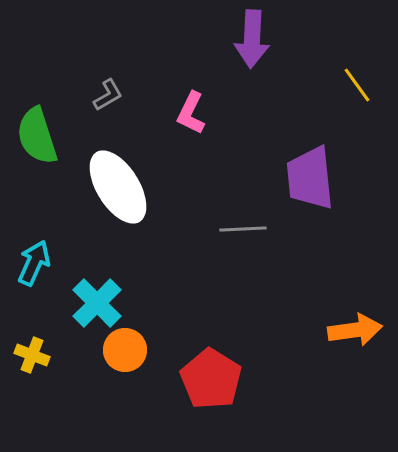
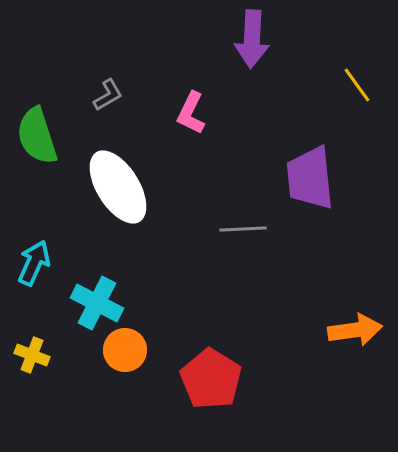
cyan cross: rotated 18 degrees counterclockwise
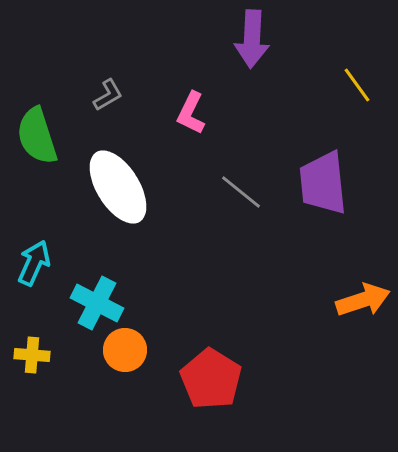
purple trapezoid: moved 13 px right, 5 px down
gray line: moved 2 px left, 37 px up; rotated 42 degrees clockwise
orange arrow: moved 8 px right, 30 px up; rotated 10 degrees counterclockwise
yellow cross: rotated 16 degrees counterclockwise
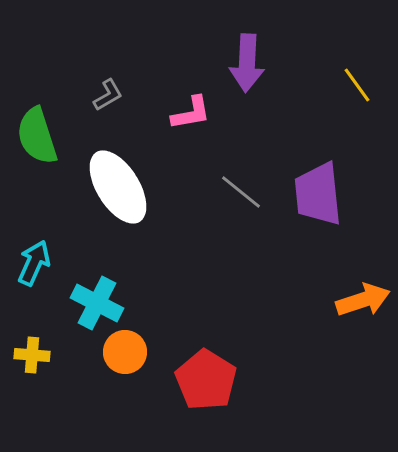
purple arrow: moved 5 px left, 24 px down
pink L-shape: rotated 126 degrees counterclockwise
purple trapezoid: moved 5 px left, 11 px down
orange circle: moved 2 px down
red pentagon: moved 5 px left, 1 px down
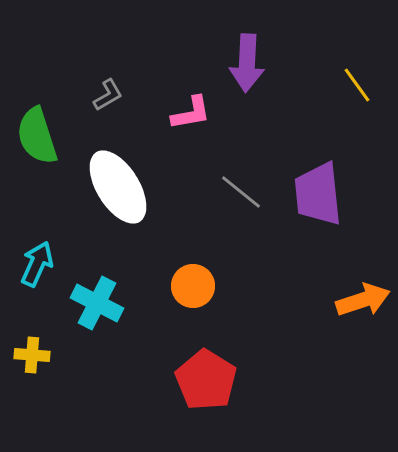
cyan arrow: moved 3 px right, 1 px down
orange circle: moved 68 px right, 66 px up
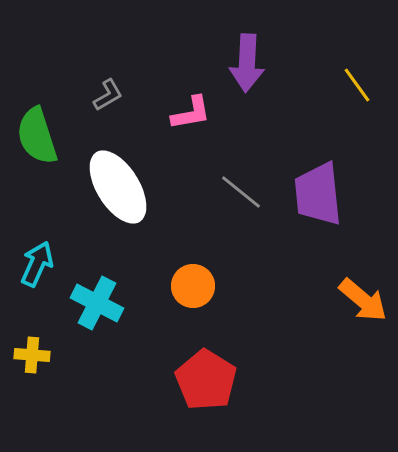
orange arrow: rotated 58 degrees clockwise
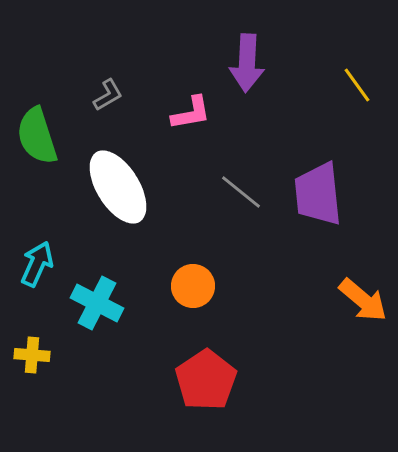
red pentagon: rotated 6 degrees clockwise
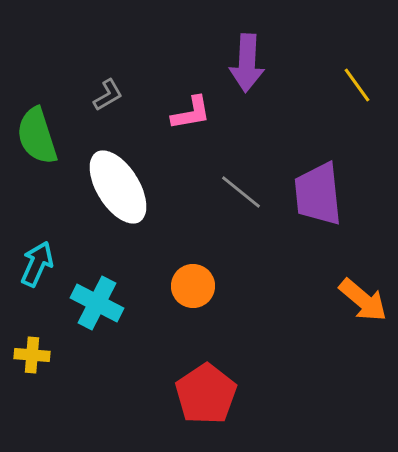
red pentagon: moved 14 px down
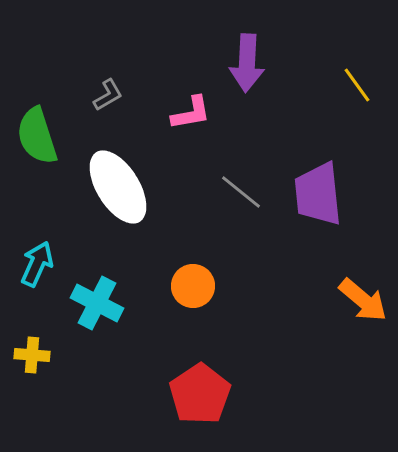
red pentagon: moved 6 px left
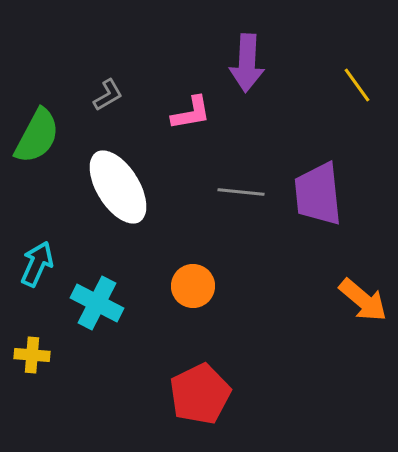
green semicircle: rotated 134 degrees counterclockwise
gray line: rotated 33 degrees counterclockwise
red pentagon: rotated 8 degrees clockwise
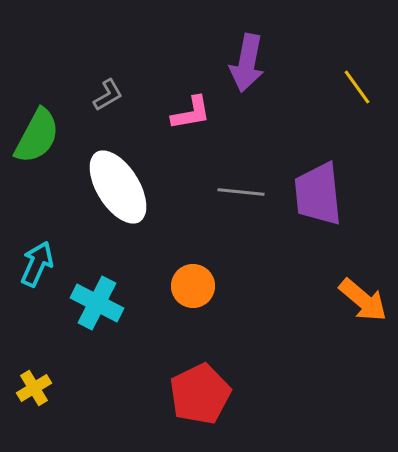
purple arrow: rotated 8 degrees clockwise
yellow line: moved 2 px down
yellow cross: moved 2 px right, 33 px down; rotated 36 degrees counterclockwise
